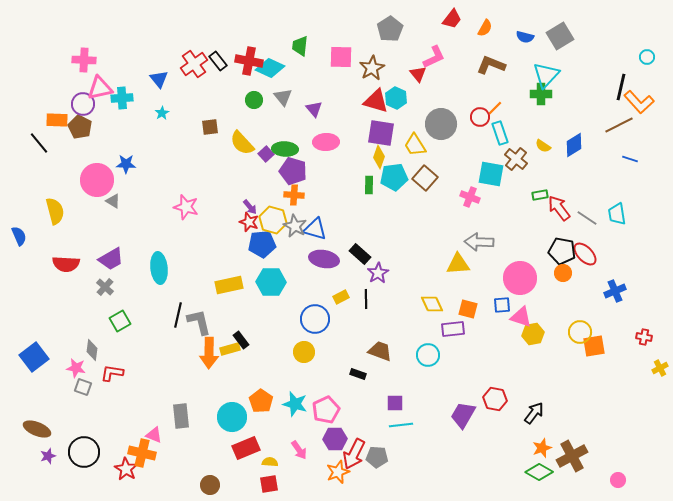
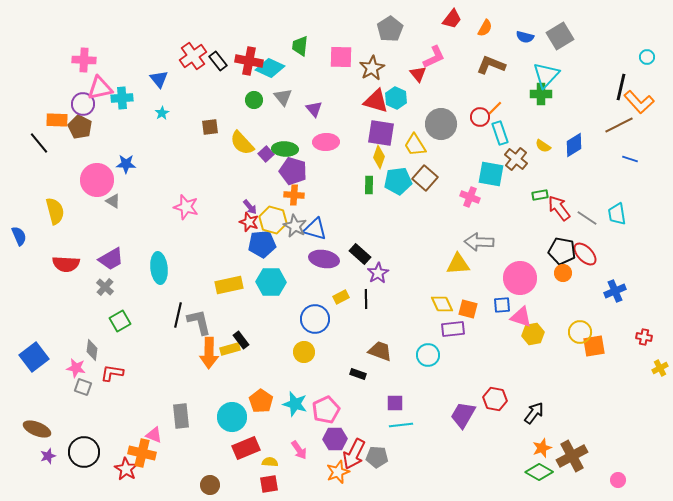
red cross at (194, 64): moved 1 px left, 8 px up
cyan pentagon at (394, 177): moved 4 px right, 4 px down
yellow diamond at (432, 304): moved 10 px right
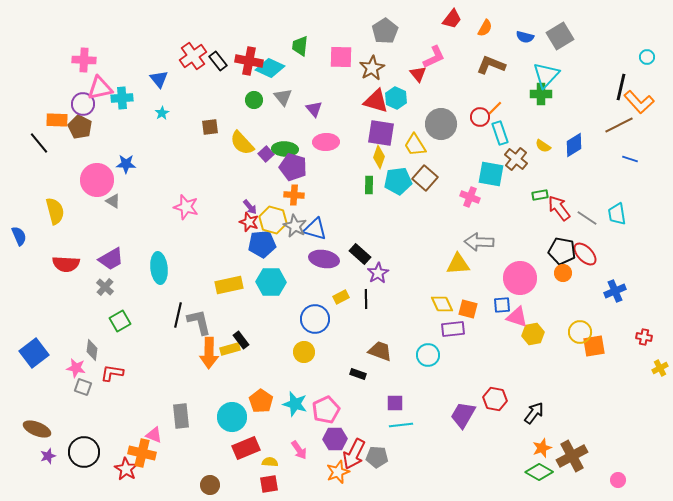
gray pentagon at (390, 29): moved 5 px left, 2 px down
purple pentagon at (293, 171): moved 4 px up
pink triangle at (521, 317): moved 4 px left
blue square at (34, 357): moved 4 px up
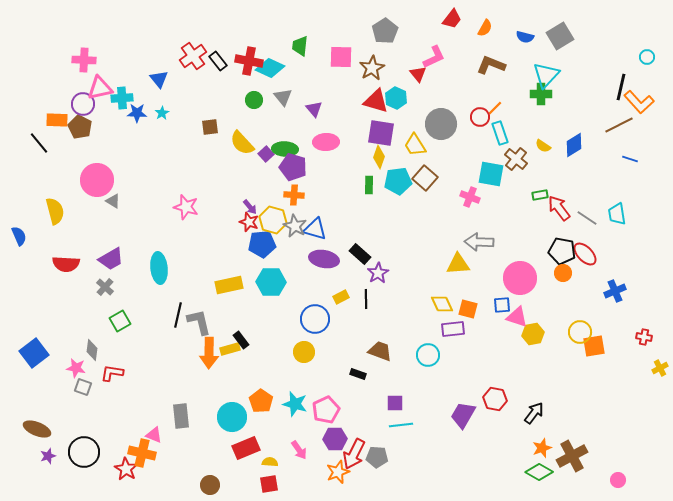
blue star at (126, 164): moved 11 px right, 51 px up
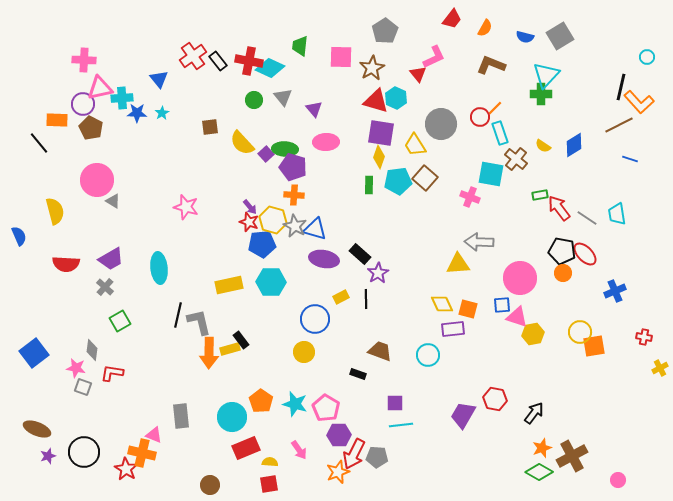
brown pentagon at (80, 127): moved 11 px right, 1 px down
pink pentagon at (326, 410): moved 2 px up; rotated 16 degrees counterclockwise
purple hexagon at (335, 439): moved 4 px right, 4 px up
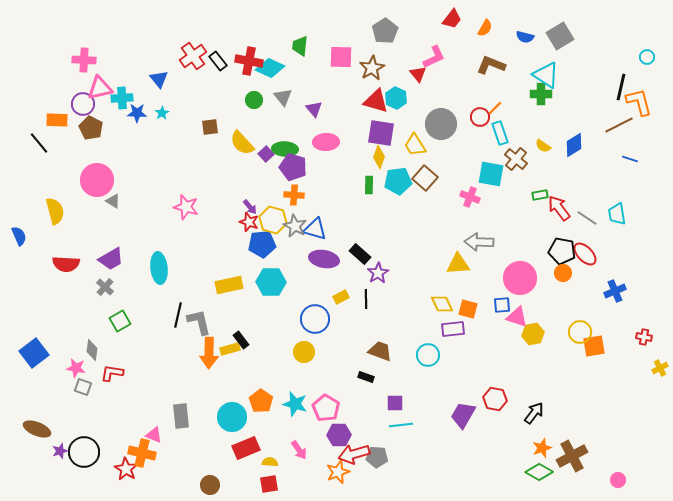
cyan triangle at (546, 75): rotated 40 degrees counterclockwise
orange L-shape at (639, 102): rotated 152 degrees counterclockwise
black rectangle at (358, 374): moved 8 px right, 3 px down
red arrow at (354, 454): rotated 48 degrees clockwise
purple star at (48, 456): moved 12 px right, 5 px up
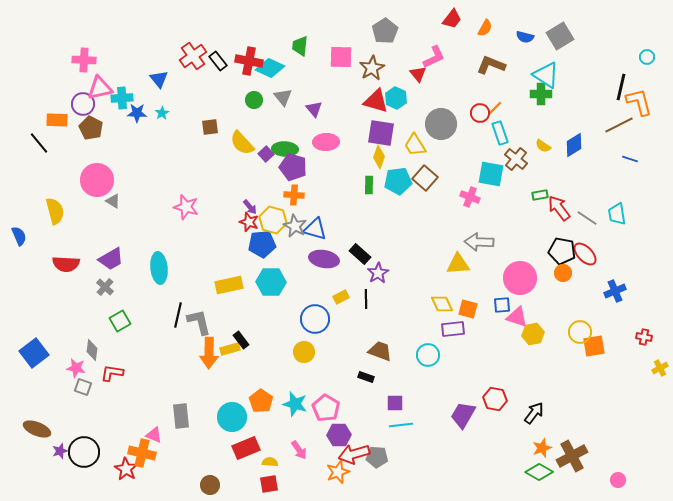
red circle at (480, 117): moved 4 px up
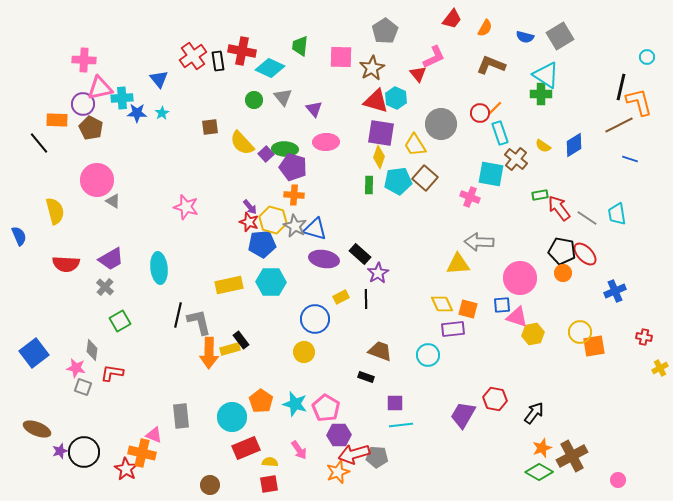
black rectangle at (218, 61): rotated 30 degrees clockwise
red cross at (249, 61): moved 7 px left, 10 px up
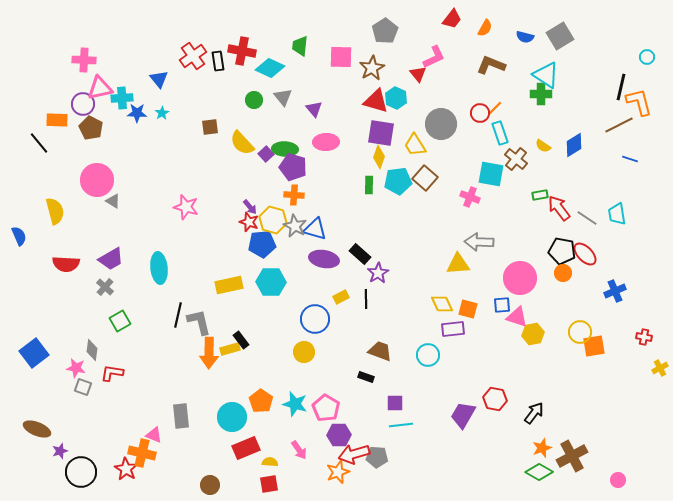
black circle at (84, 452): moved 3 px left, 20 px down
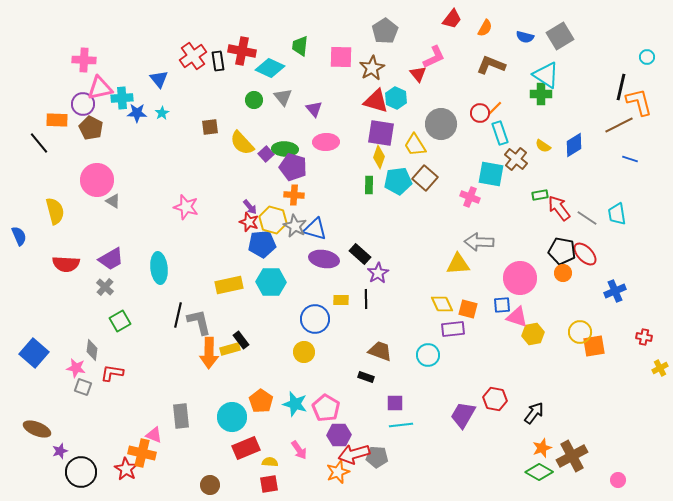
yellow rectangle at (341, 297): moved 3 px down; rotated 28 degrees clockwise
blue square at (34, 353): rotated 12 degrees counterclockwise
